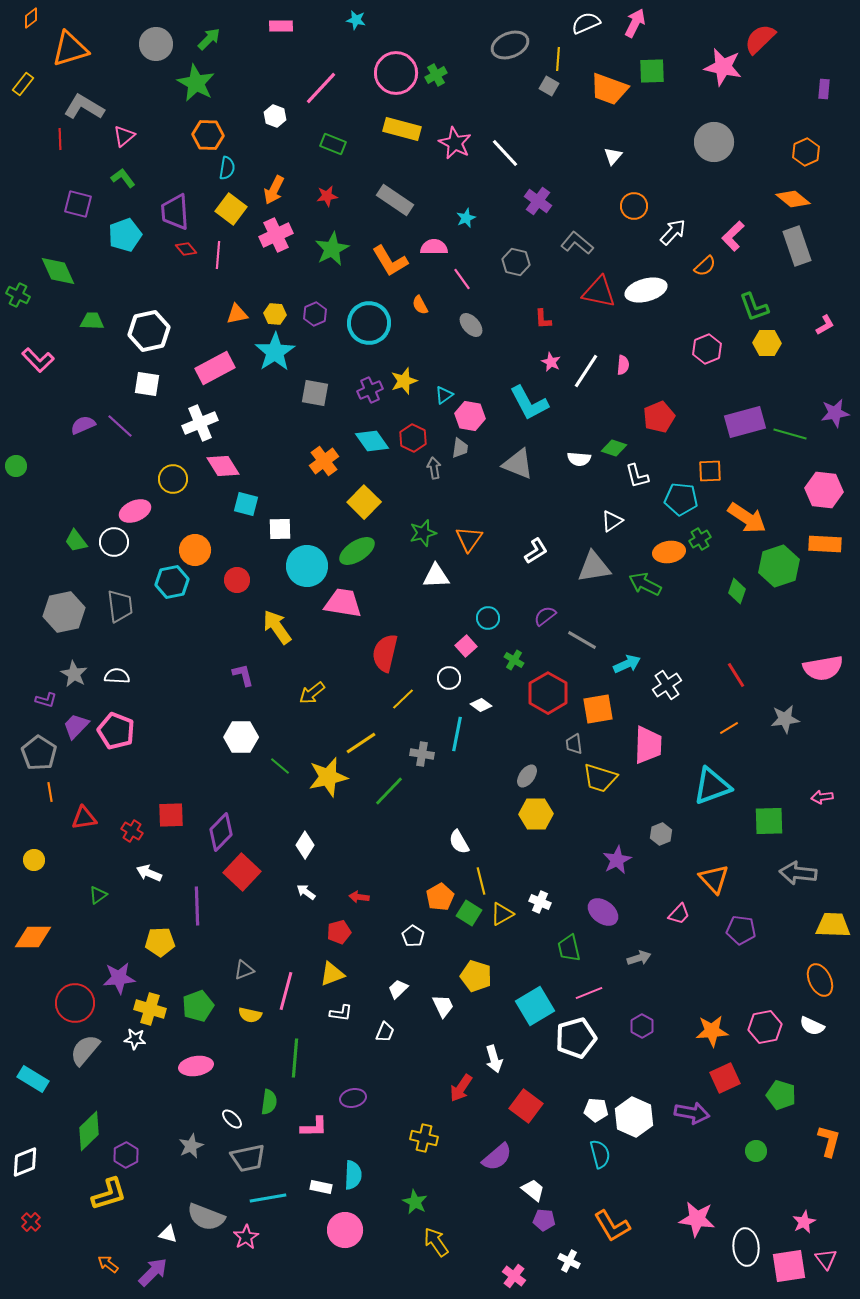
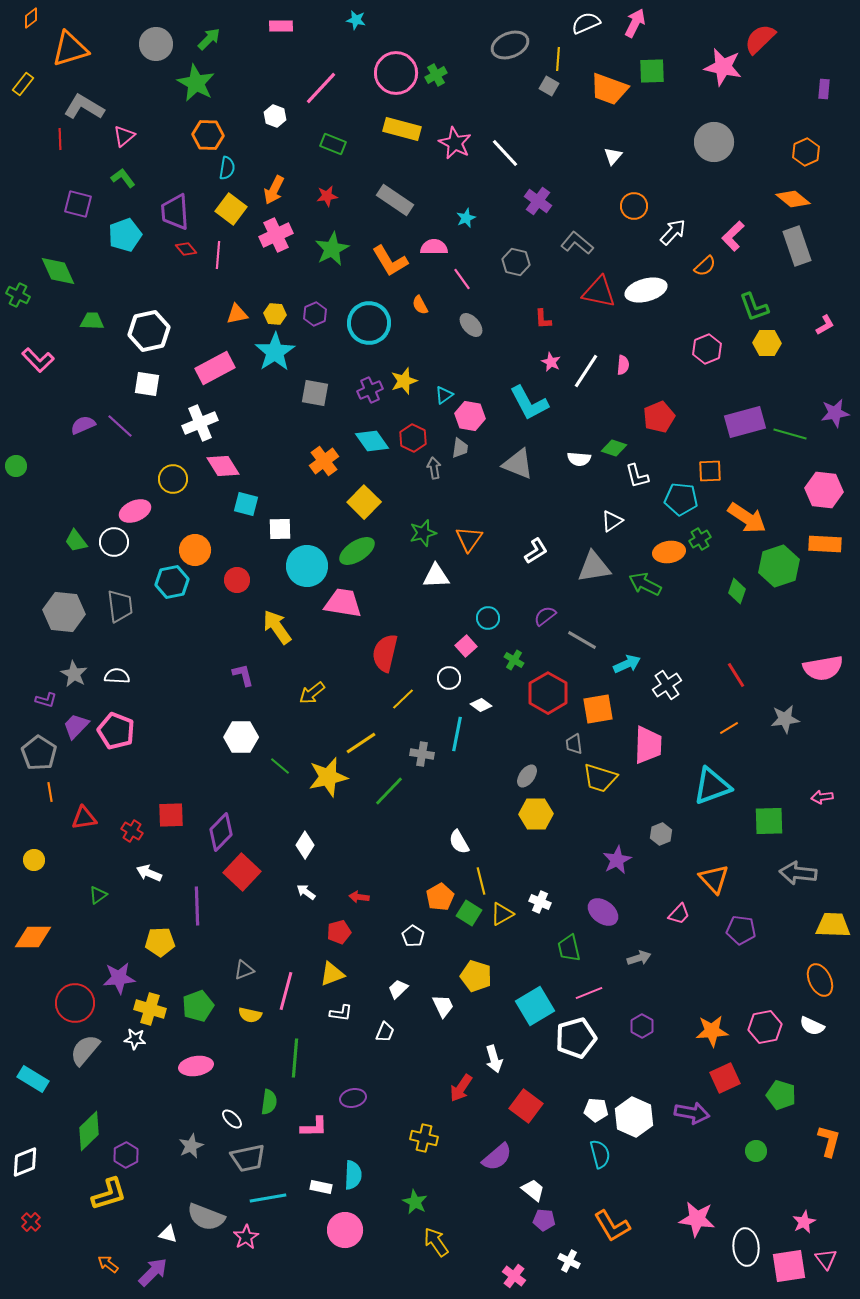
gray hexagon at (64, 612): rotated 18 degrees clockwise
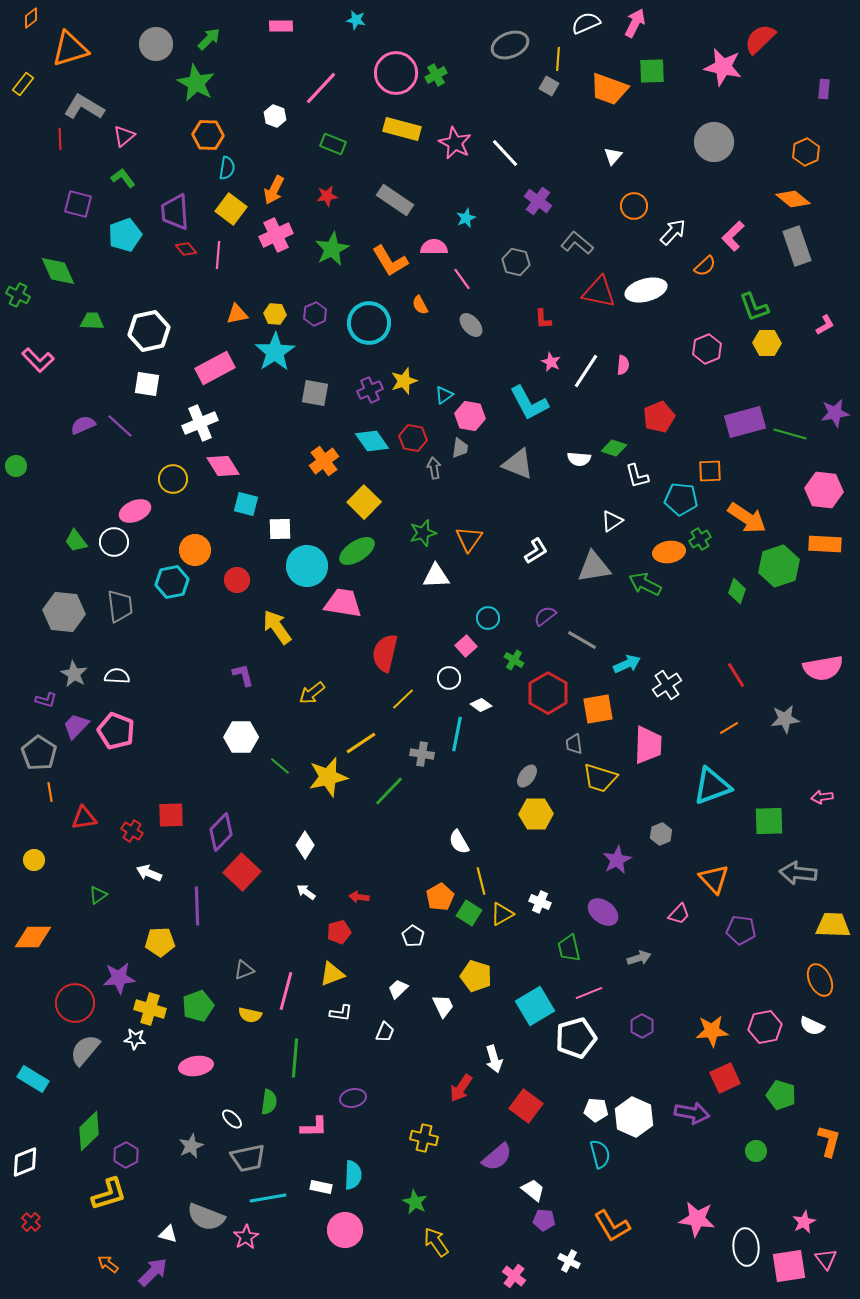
red hexagon at (413, 438): rotated 16 degrees counterclockwise
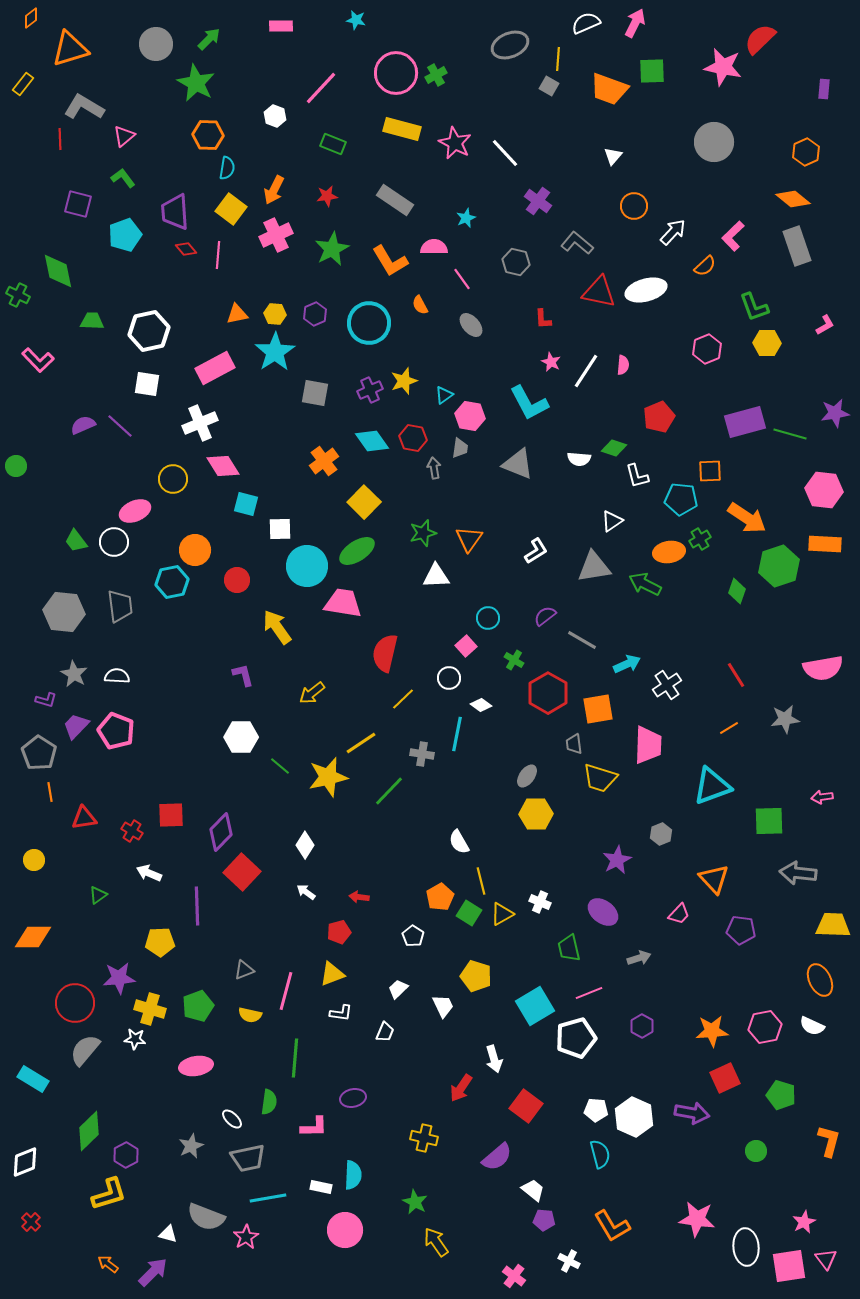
green diamond at (58, 271): rotated 12 degrees clockwise
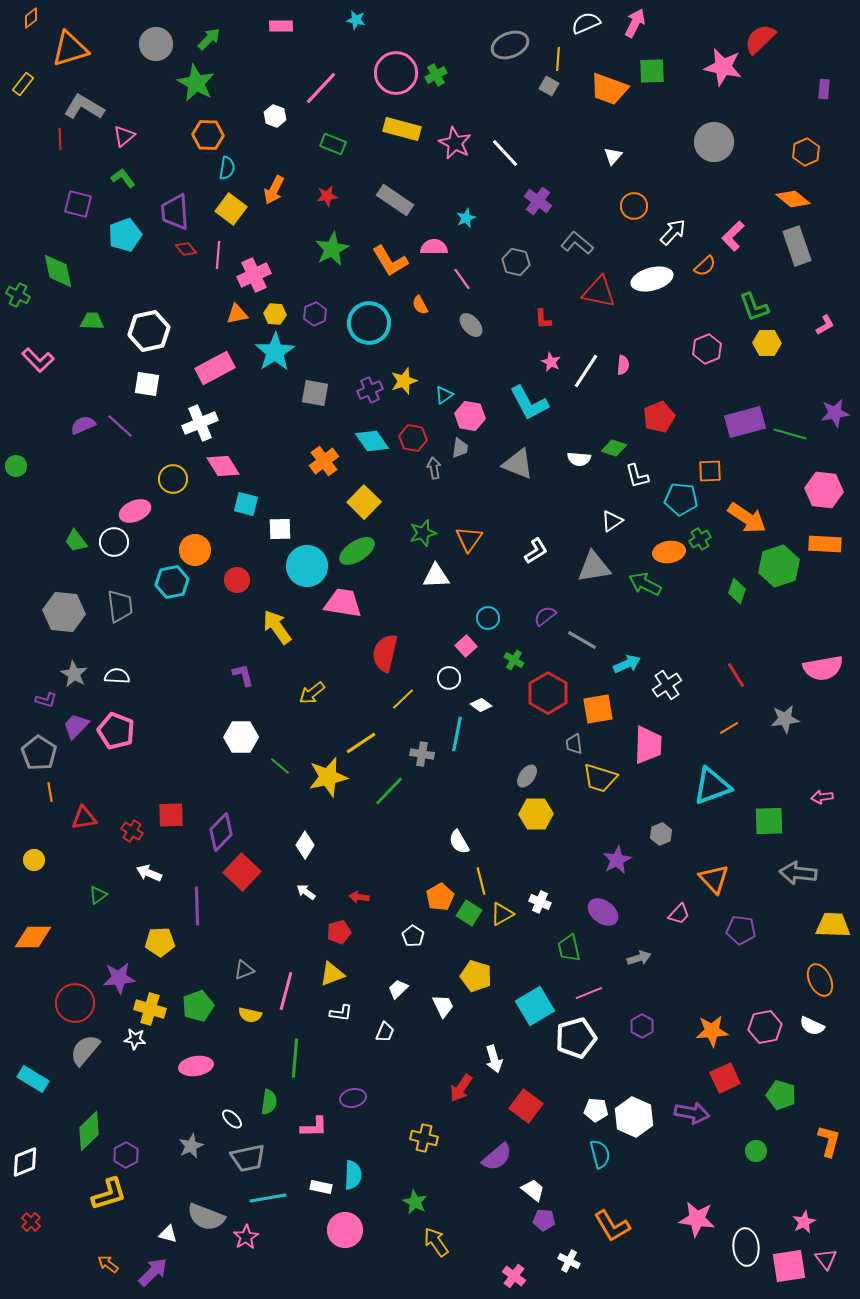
pink cross at (276, 235): moved 22 px left, 40 px down
white ellipse at (646, 290): moved 6 px right, 11 px up
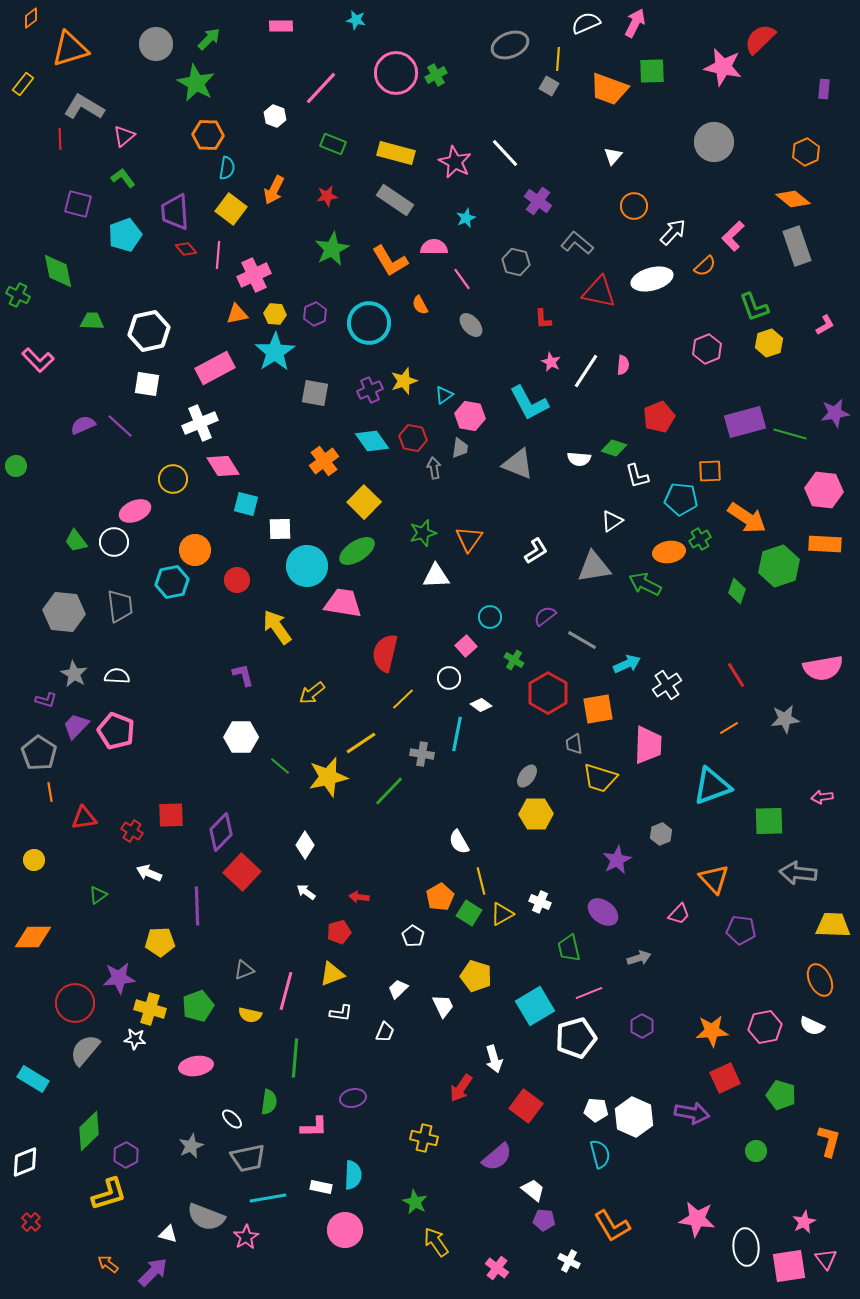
yellow rectangle at (402, 129): moved 6 px left, 24 px down
pink star at (455, 143): moved 19 px down
yellow hexagon at (767, 343): moved 2 px right; rotated 20 degrees counterclockwise
cyan circle at (488, 618): moved 2 px right, 1 px up
pink cross at (514, 1276): moved 17 px left, 8 px up
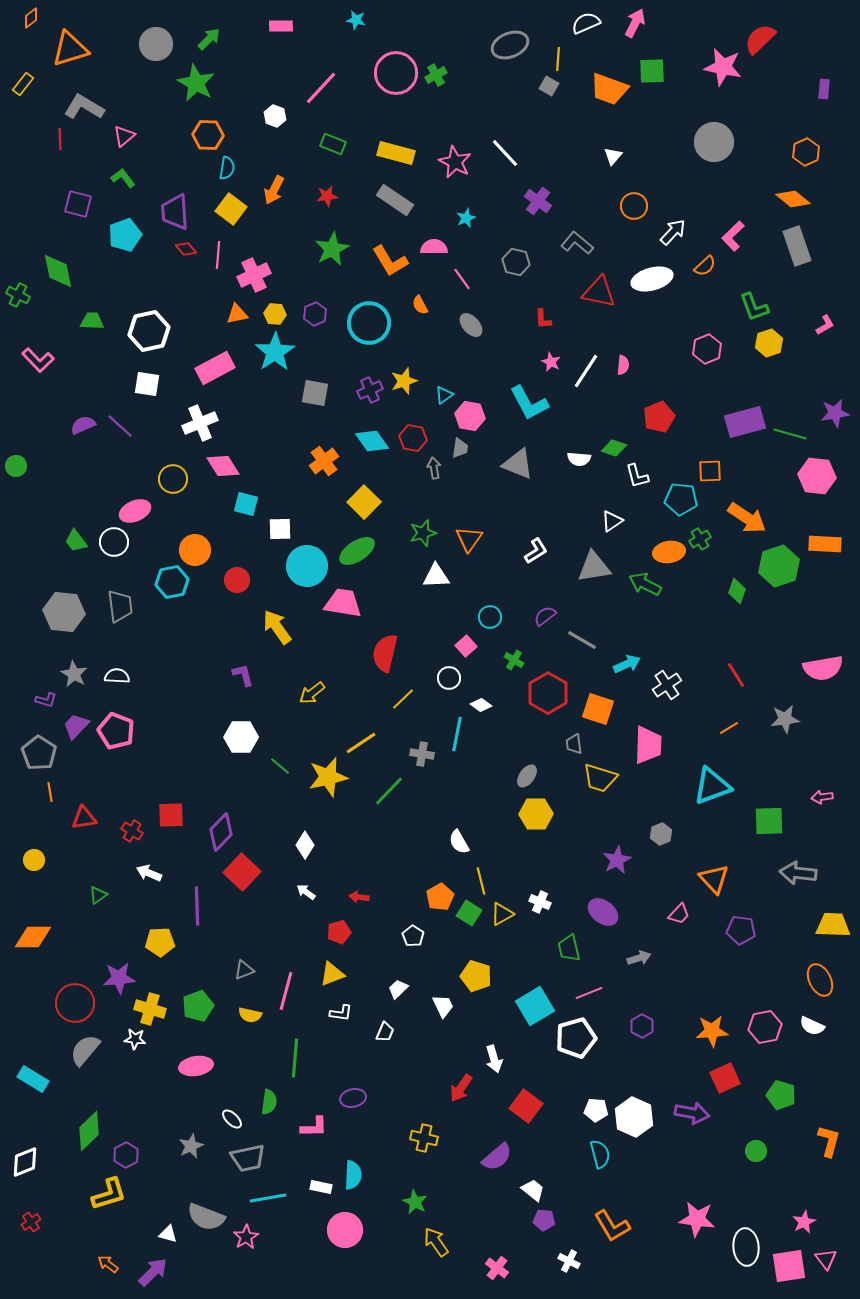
pink hexagon at (824, 490): moved 7 px left, 14 px up
orange square at (598, 709): rotated 28 degrees clockwise
red cross at (31, 1222): rotated 12 degrees clockwise
